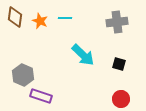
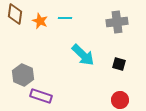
brown diamond: moved 3 px up
red circle: moved 1 px left, 1 px down
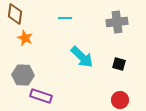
orange star: moved 15 px left, 17 px down
cyan arrow: moved 1 px left, 2 px down
gray hexagon: rotated 20 degrees counterclockwise
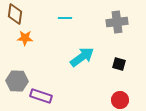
orange star: rotated 21 degrees counterclockwise
cyan arrow: rotated 80 degrees counterclockwise
gray hexagon: moved 6 px left, 6 px down
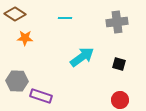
brown diamond: rotated 65 degrees counterclockwise
